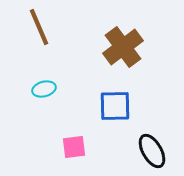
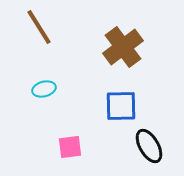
brown line: rotated 9 degrees counterclockwise
blue square: moved 6 px right
pink square: moved 4 px left
black ellipse: moved 3 px left, 5 px up
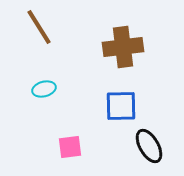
brown cross: rotated 30 degrees clockwise
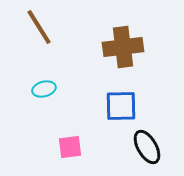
black ellipse: moved 2 px left, 1 px down
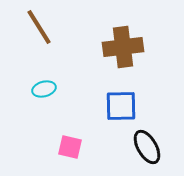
pink square: rotated 20 degrees clockwise
